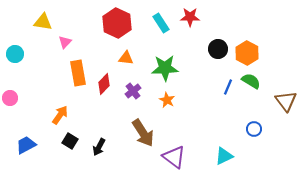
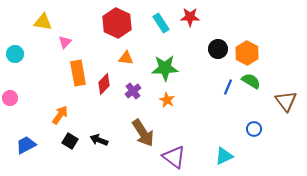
black arrow: moved 7 px up; rotated 84 degrees clockwise
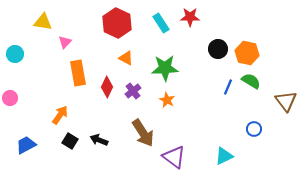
orange hexagon: rotated 15 degrees counterclockwise
orange triangle: rotated 21 degrees clockwise
red diamond: moved 3 px right, 3 px down; rotated 20 degrees counterclockwise
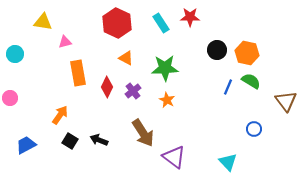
pink triangle: rotated 32 degrees clockwise
black circle: moved 1 px left, 1 px down
cyan triangle: moved 4 px right, 6 px down; rotated 48 degrees counterclockwise
